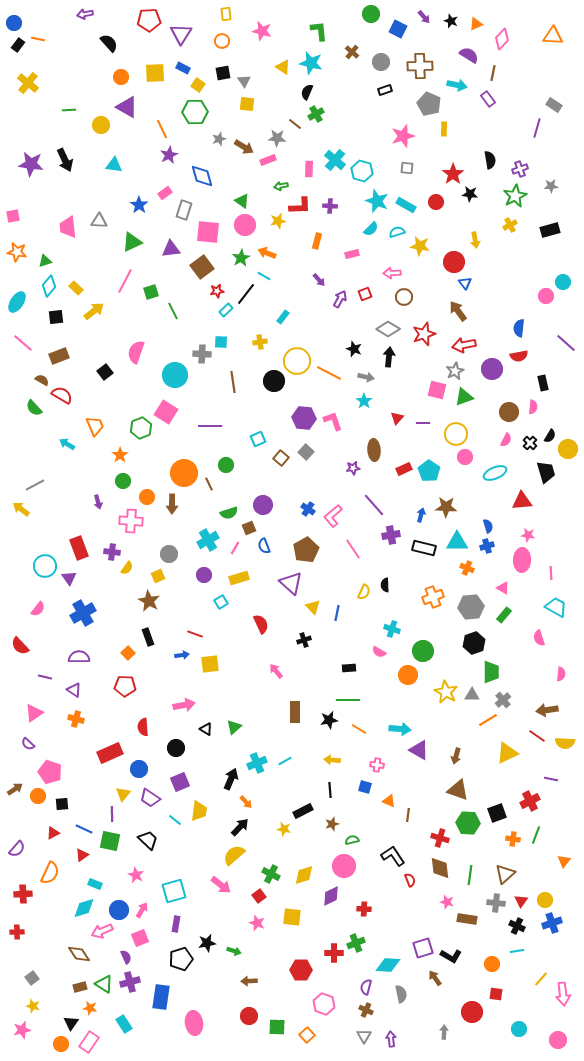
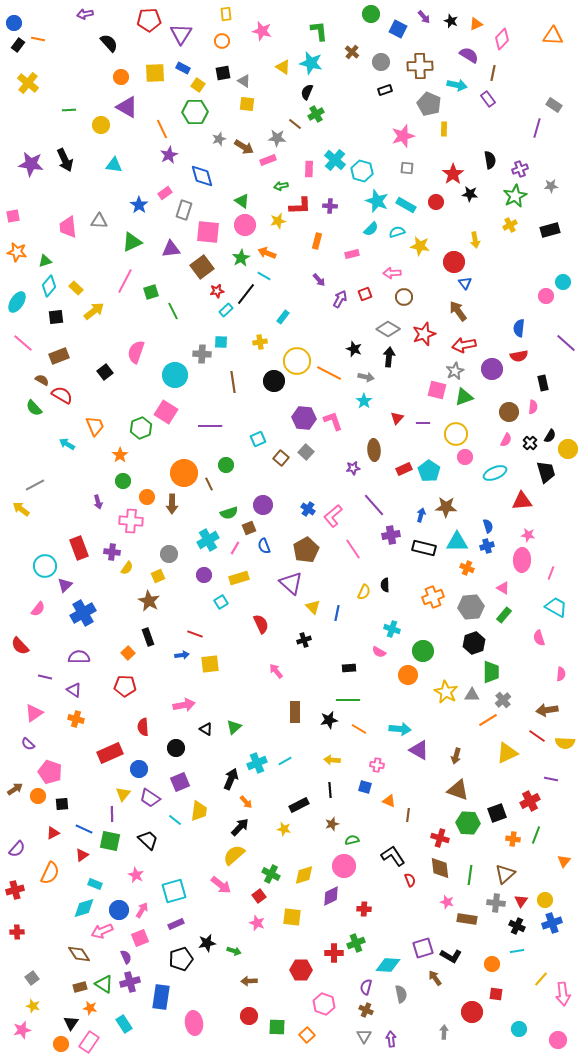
gray triangle at (244, 81): rotated 24 degrees counterclockwise
pink line at (551, 573): rotated 24 degrees clockwise
purple triangle at (69, 578): moved 4 px left, 7 px down; rotated 21 degrees clockwise
black rectangle at (303, 811): moved 4 px left, 6 px up
red cross at (23, 894): moved 8 px left, 4 px up; rotated 12 degrees counterclockwise
purple rectangle at (176, 924): rotated 56 degrees clockwise
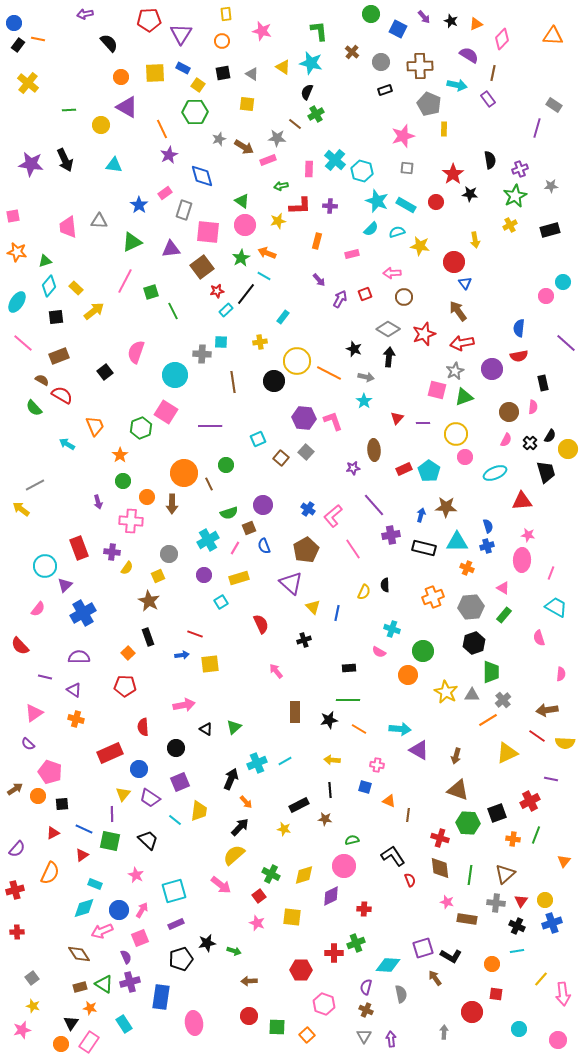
gray triangle at (244, 81): moved 8 px right, 7 px up
red arrow at (464, 345): moved 2 px left, 2 px up
brown star at (332, 824): moved 7 px left, 5 px up; rotated 24 degrees clockwise
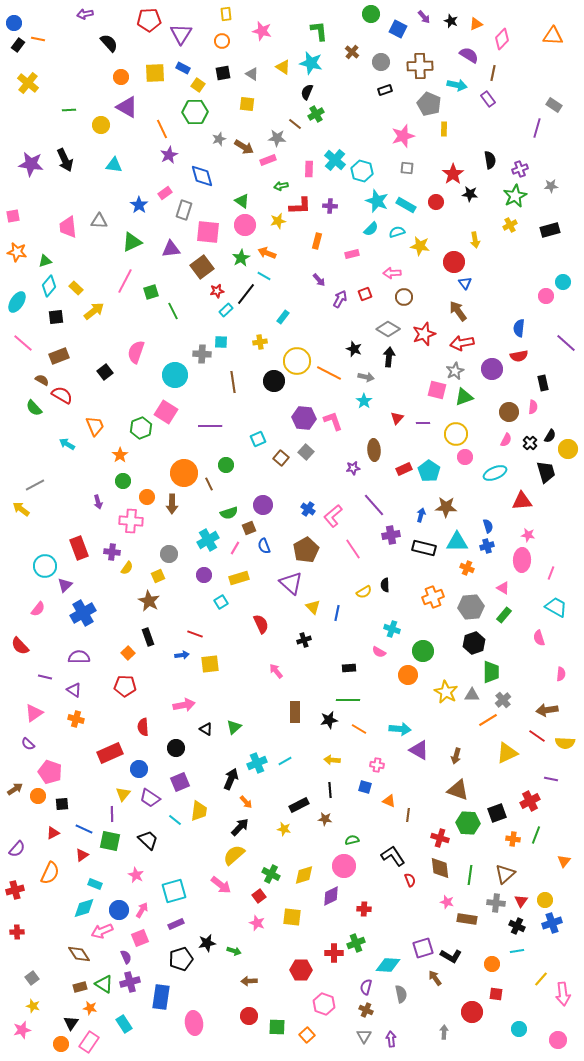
yellow semicircle at (364, 592): rotated 35 degrees clockwise
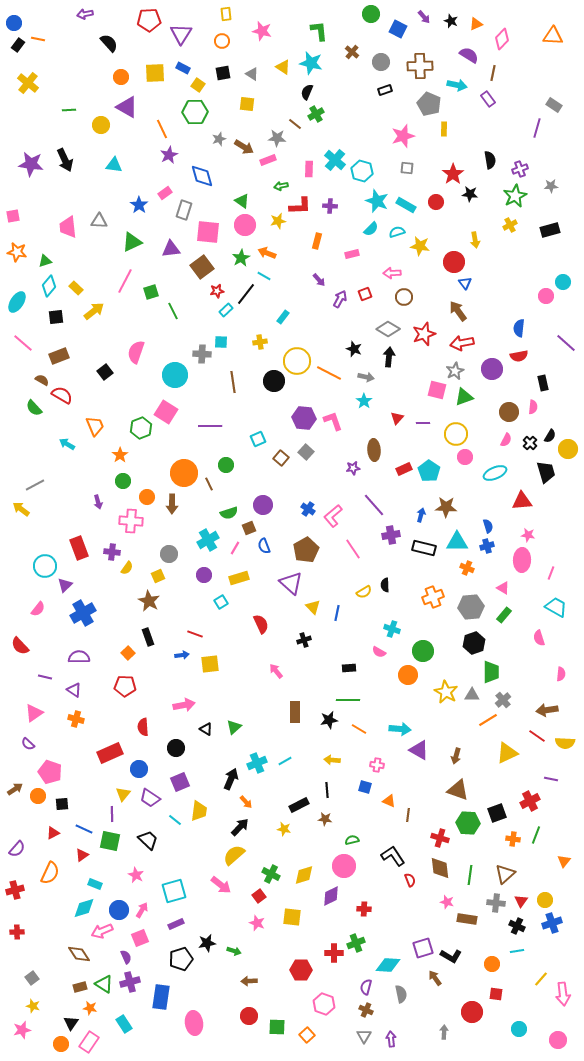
black line at (330, 790): moved 3 px left
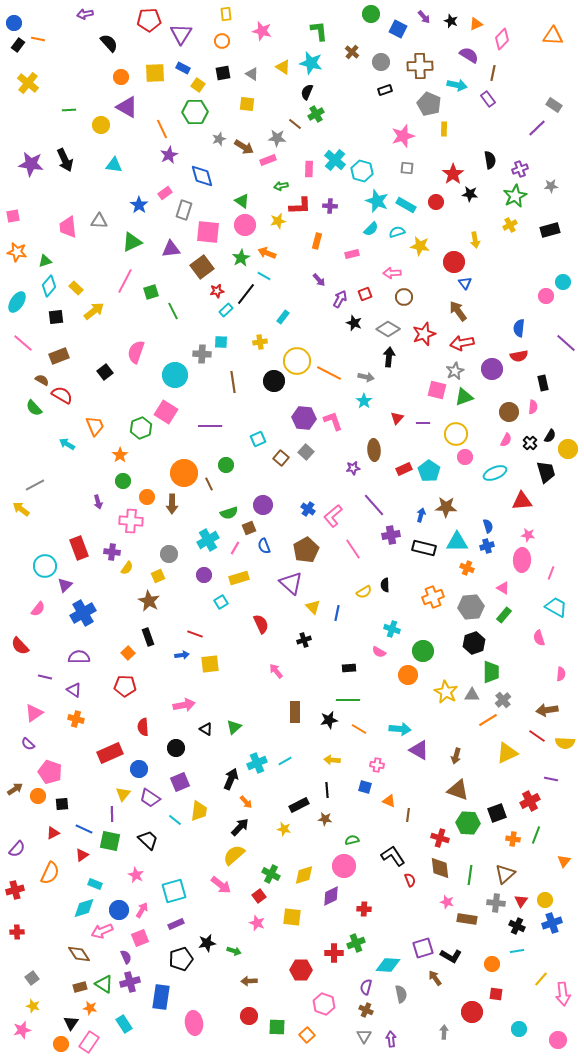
purple line at (537, 128): rotated 30 degrees clockwise
black star at (354, 349): moved 26 px up
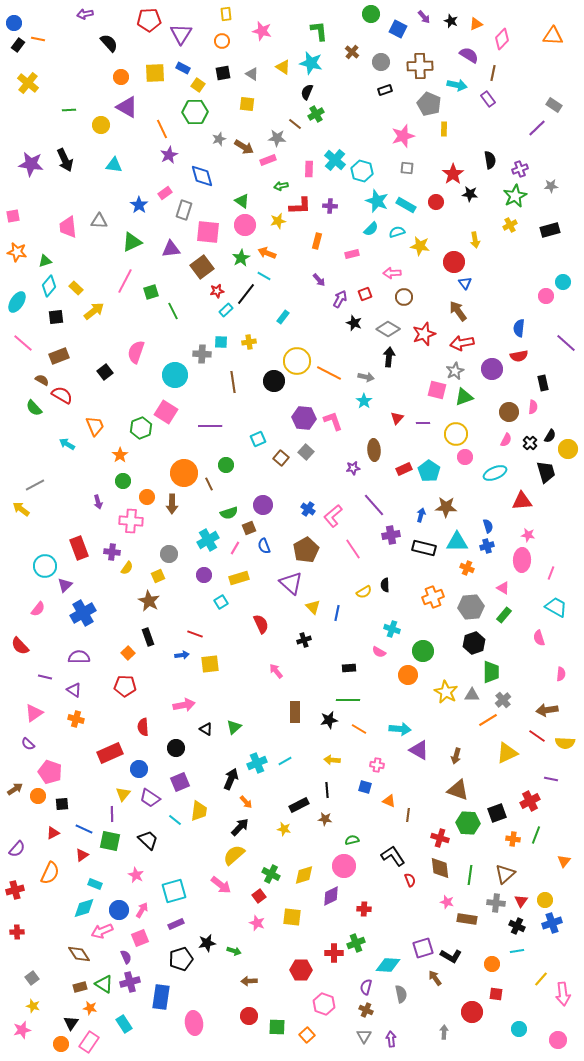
yellow cross at (260, 342): moved 11 px left
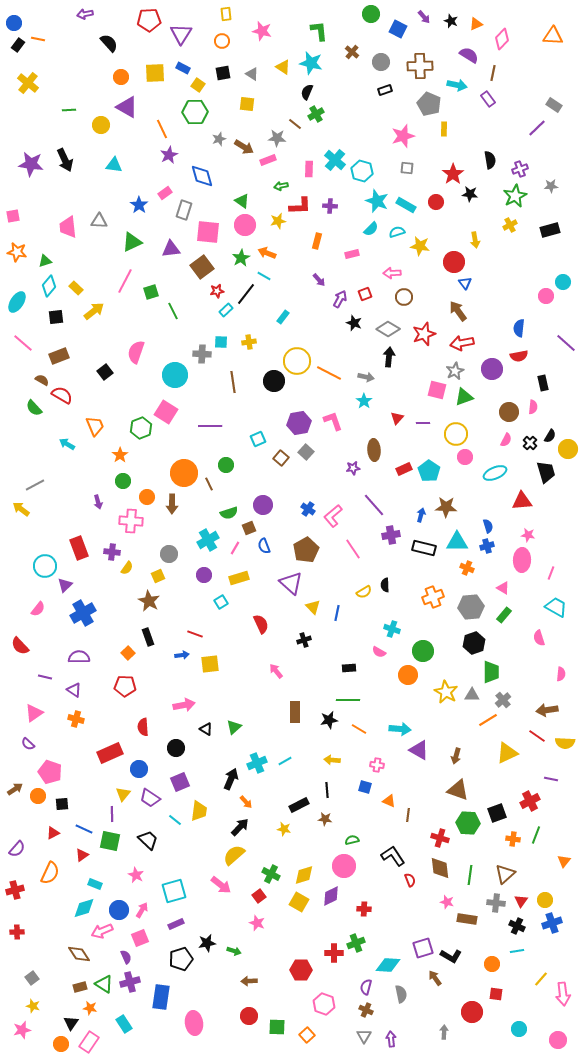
purple hexagon at (304, 418): moved 5 px left, 5 px down; rotated 15 degrees counterclockwise
yellow square at (292, 917): moved 7 px right, 15 px up; rotated 24 degrees clockwise
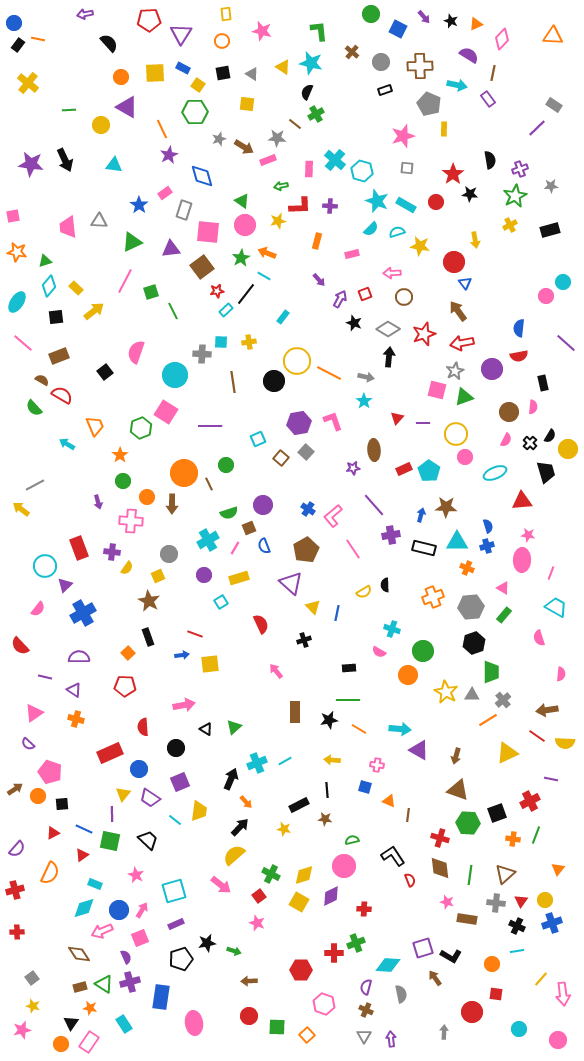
orange triangle at (564, 861): moved 6 px left, 8 px down
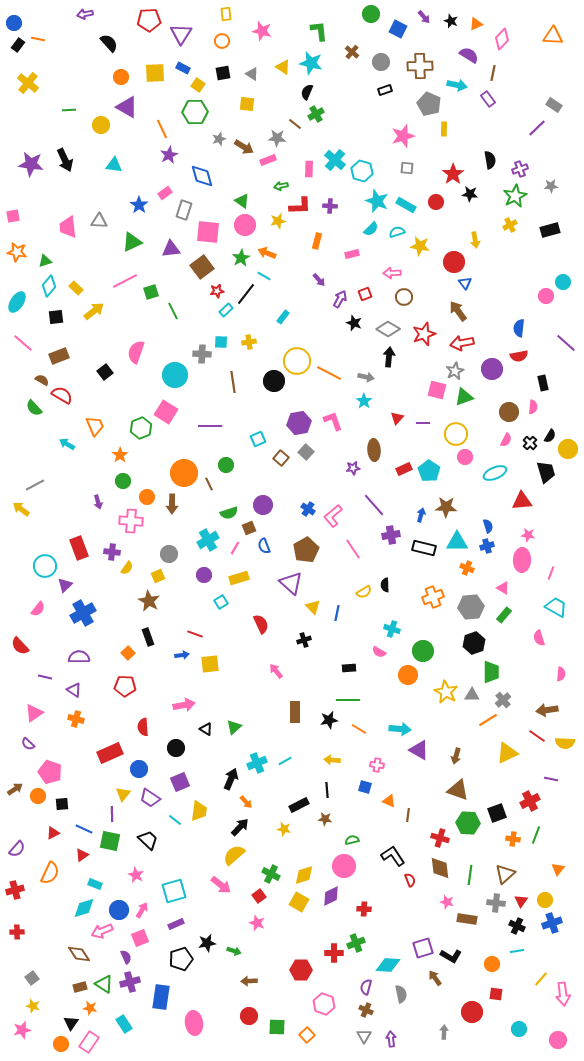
pink line at (125, 281): rotated 35 degrees clockwise
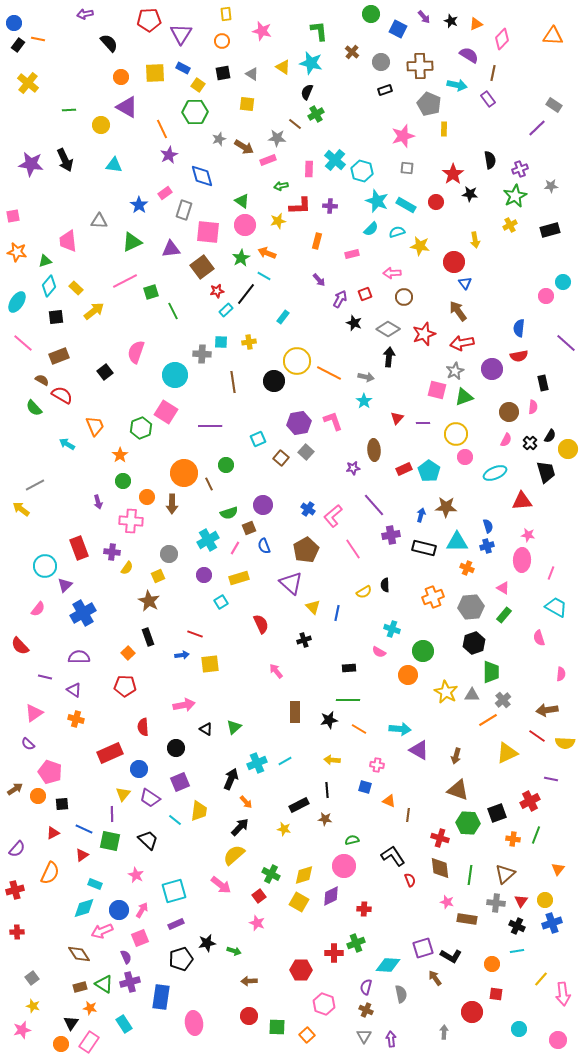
pink trapezoid at (68, 227): moved 14 px down
